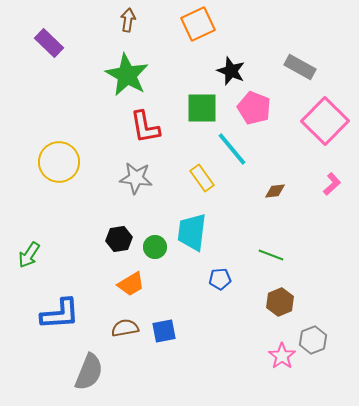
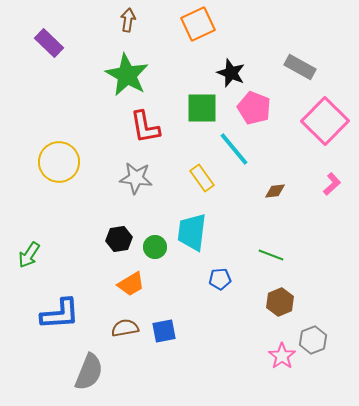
black star: moved 2 px down
cyan line: moved 2 px right
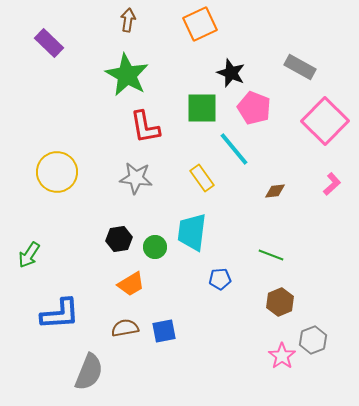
orange square: moved 2 px right
yellow circle: moved 2 px left, 10 px down
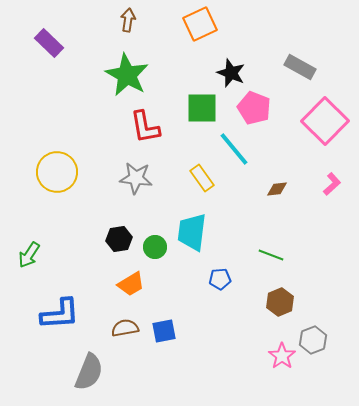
brown diamond: moved 2 px right, 2 px up
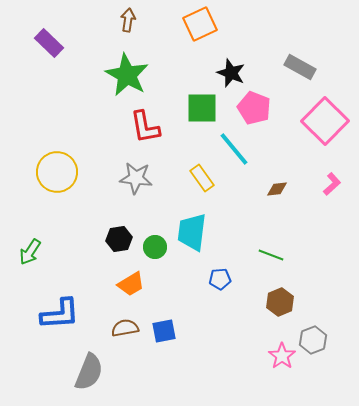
green arrow: moved 1 px right, 3 px up
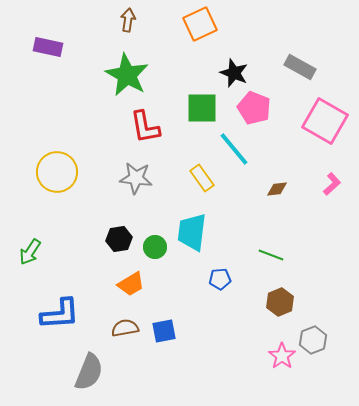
purple rectangle: moved 1 px left, 4 px down; rotated 32 degrees counterclockwise
black star: moved 3 px right
pink square: rotated 15 degrees counterclockwise
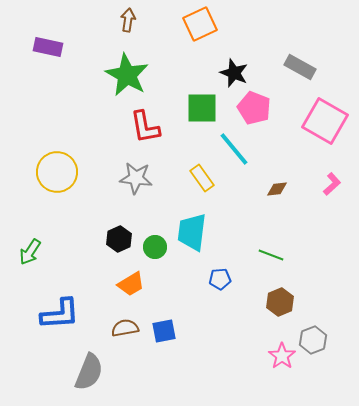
black hexagon: rotated 15 degrees counterclockwise
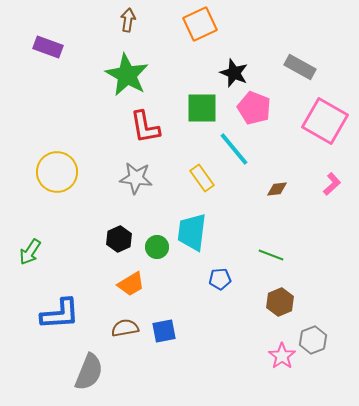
purple rectangle: rotated 8 degrees clockwise
green circle: moved 2 px right
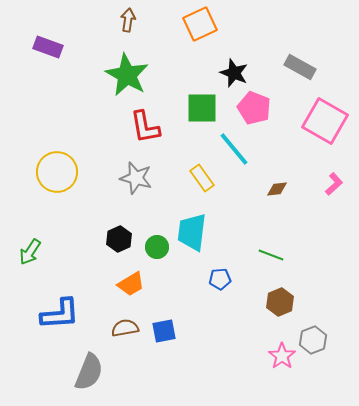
gray star: rotated 8 degrees clockwise
pink L-shape: moved 2 px right
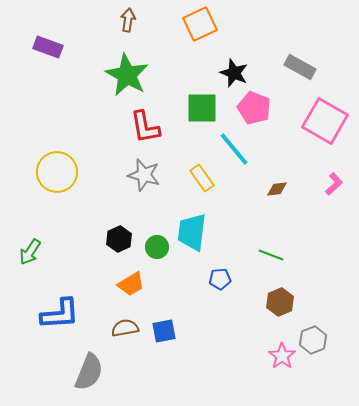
gray star: moved 8 px right, 3 px up
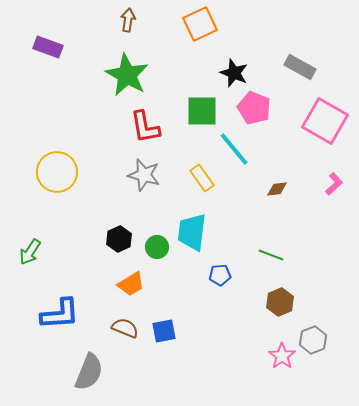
green square: moved 3 px down
blue pentagon: moved 4 px up
brown semicircle: rotated 32 degrees clockwise
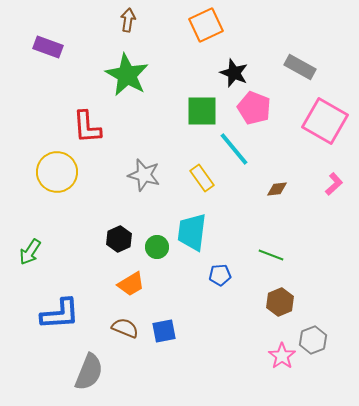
orange square: moved 6 px right, 1 px down
red L-shape: moved 58 px left; rotated 6 degrees clockwise
